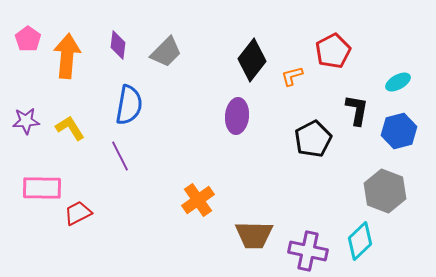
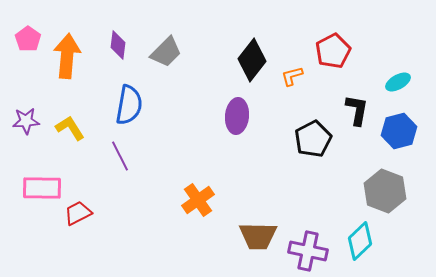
brown trapezoid: moved 4 px right, 1 px down
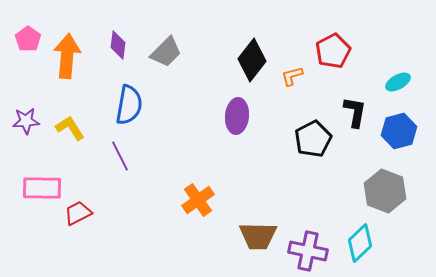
black L-shape: moved 2 px left, 2 px down
cyan diamond: moved 2 px down
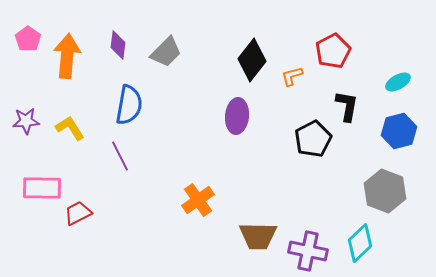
black L-shape: moved 8 px left, 6 px up
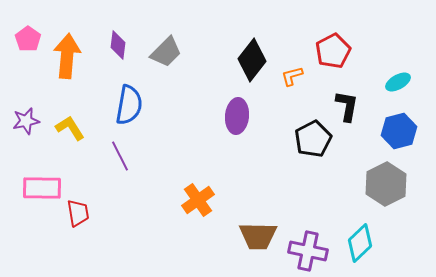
purple star: rotated 8 degrees counterclockwise
gray hexagon: moved 1 px right, 7 px up; rotated 12 degrees clockwise
red trapezoid: rotated 108 degrees clockwise
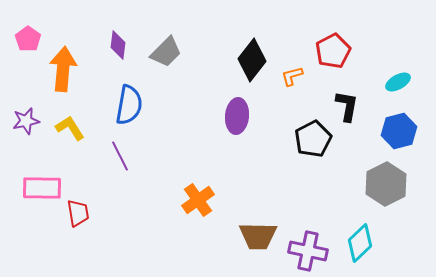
orange arrow: moved 4 px left, 13 px down
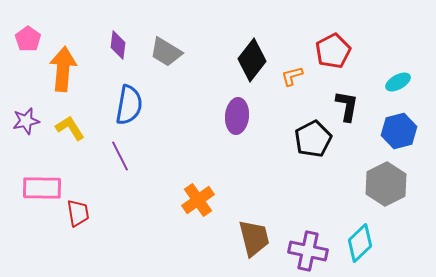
gray trapezoid: rotated 76 degrees clockwise
brown trapezoid: moved 4 px left, 2 px down; rotated 105 degrees counterclockwise
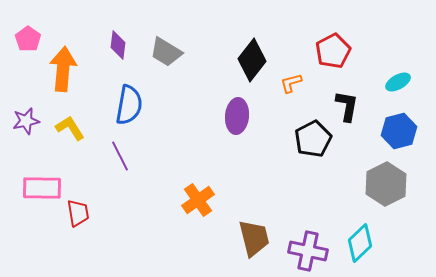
orange L-shape: moved 1 px left, 7 px down
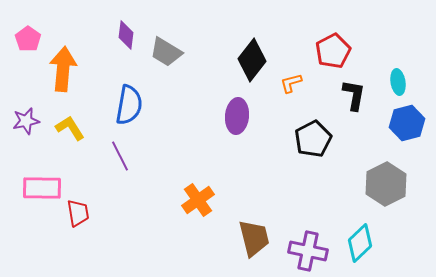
purple diamond: moved 8 px right, 10 px up
cyan ellipse: rotated 70 degrees counterclockwise
black L-shape: moved 7 px right, 11 px up
blue hexagon: moved 8 px right, 8 px up
